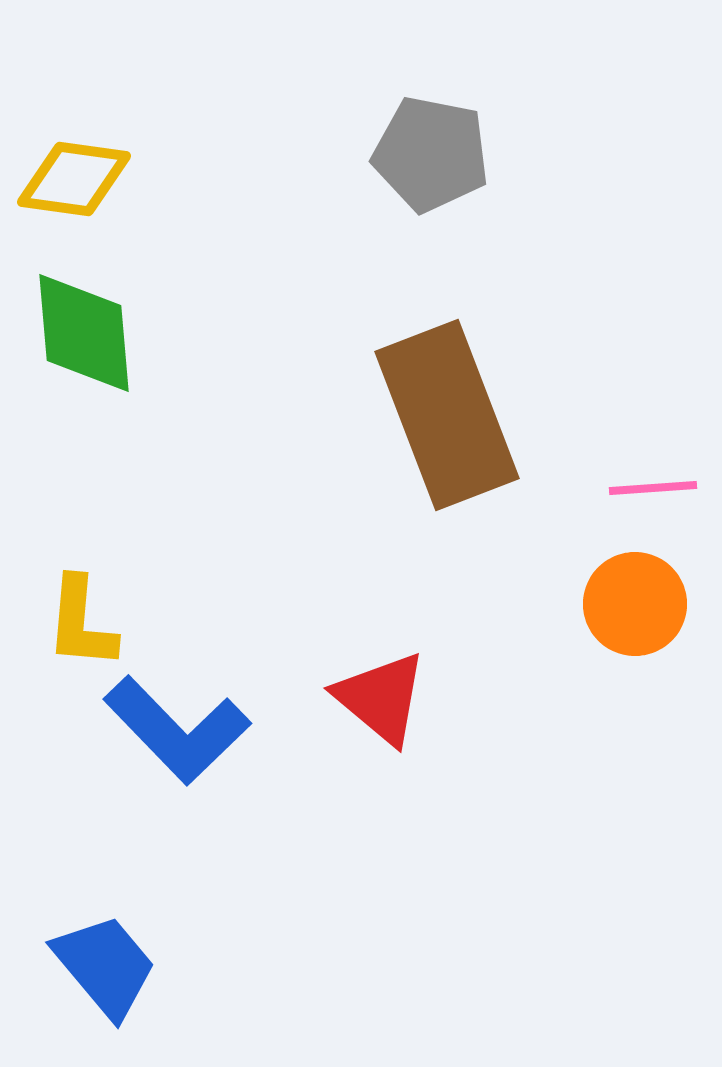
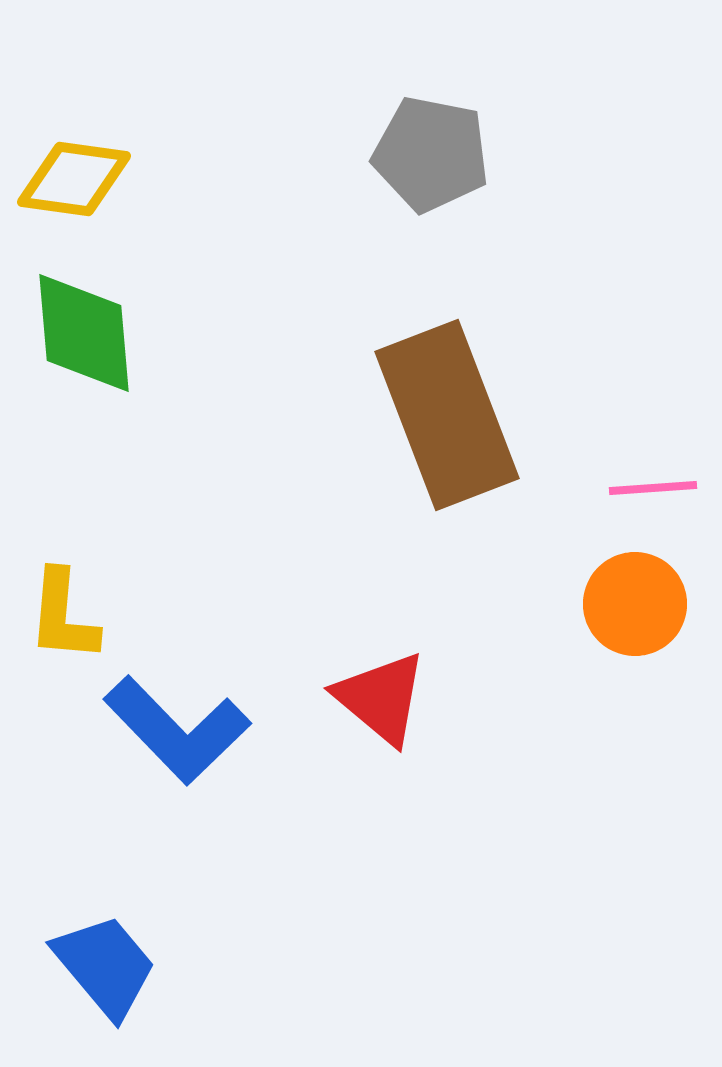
yellow L-shape: moved 18 px left, 7 px up
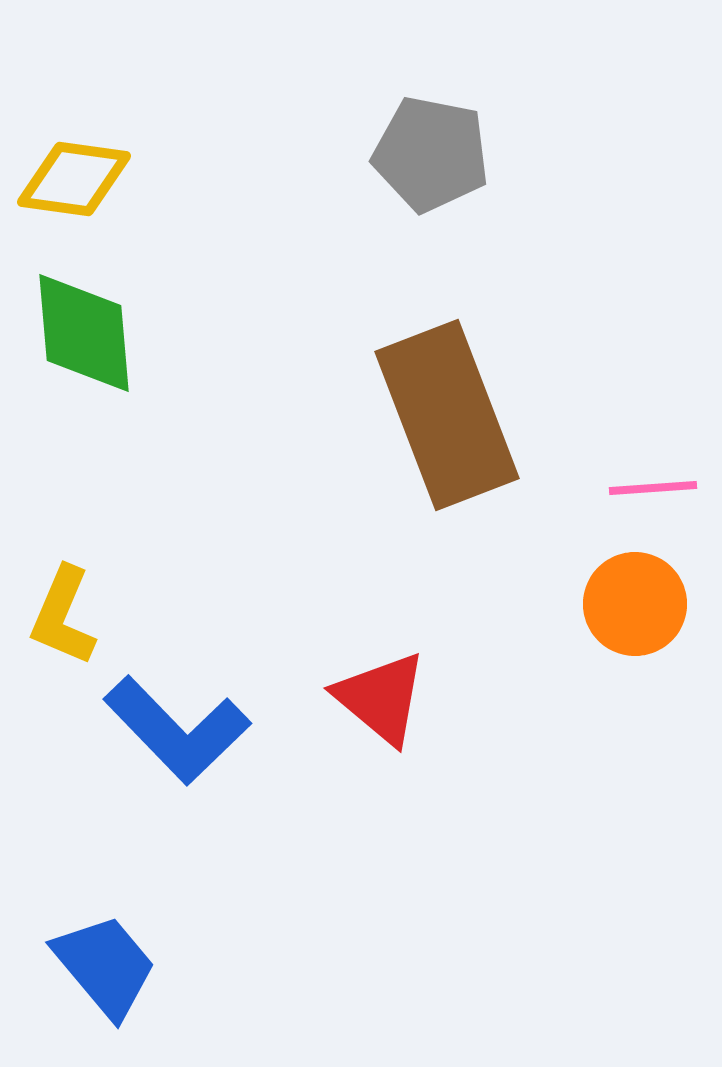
yellow L-shape: rotated 18 degrees clockwise
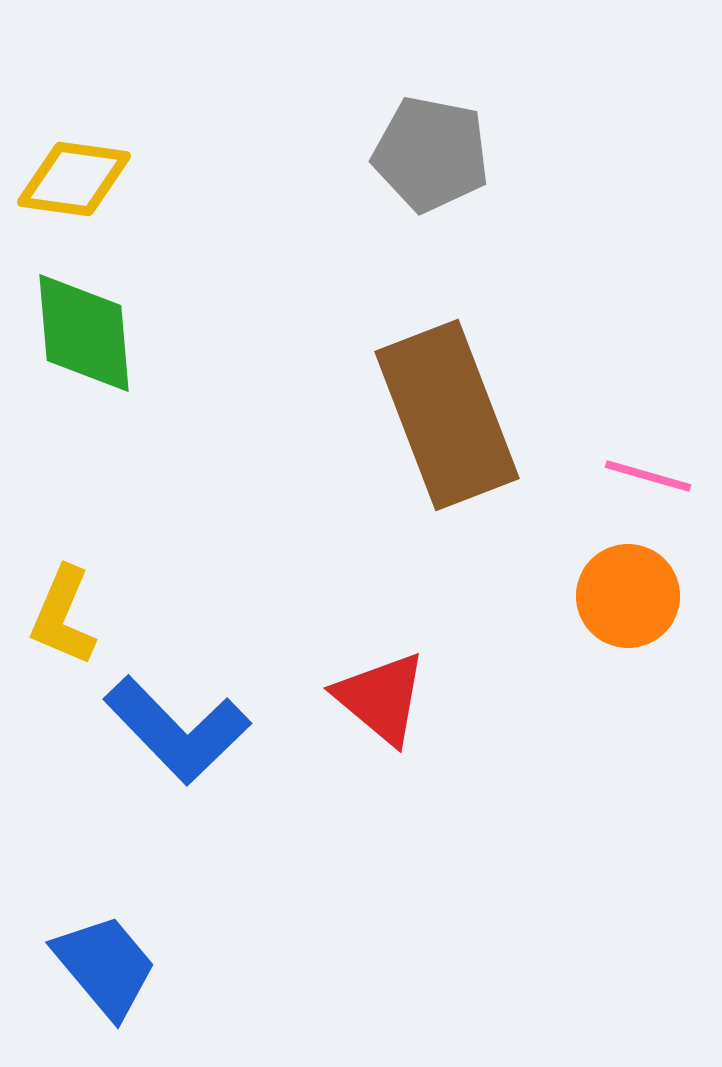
pink line: moved 5 px left, 12 px up; rotated 20 degrees clockwise
orange circle: moved 7 px left, 8 px up
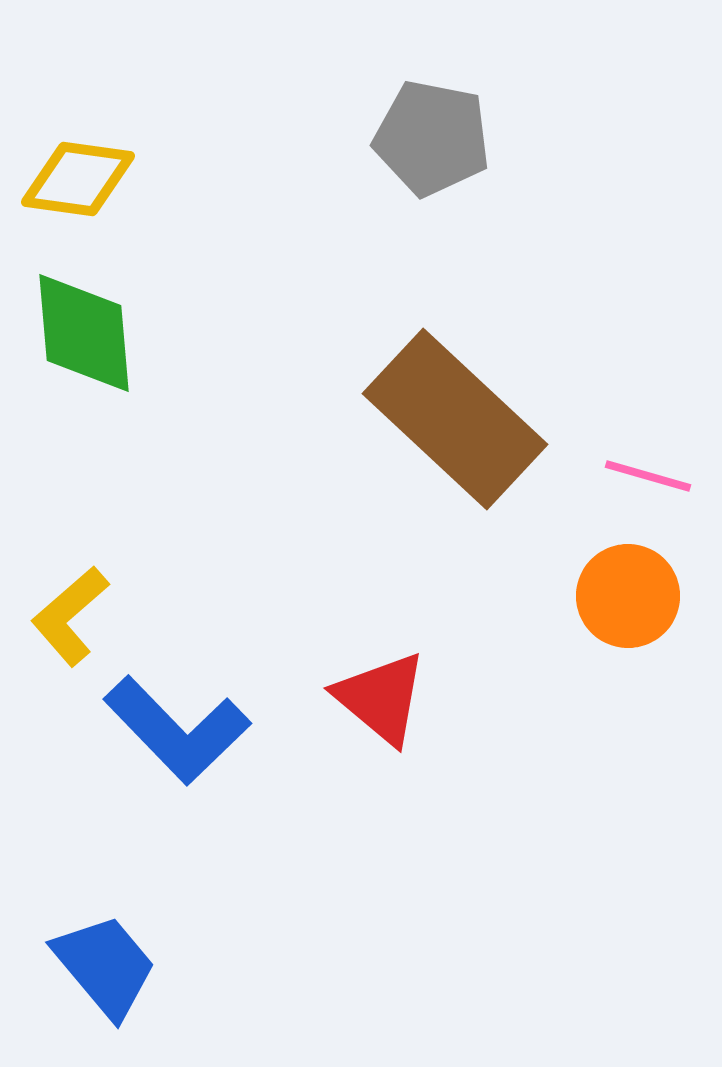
gray pentagon: moved 1 px right, 16 px up
yellow diamond: moved 4 px right
brown rectangle: moved 8 px right, 4 px down; rotated 26 degrees counterclockwise
yellow L-shape: moved 7 px right; rotated 26 degrees clockwise
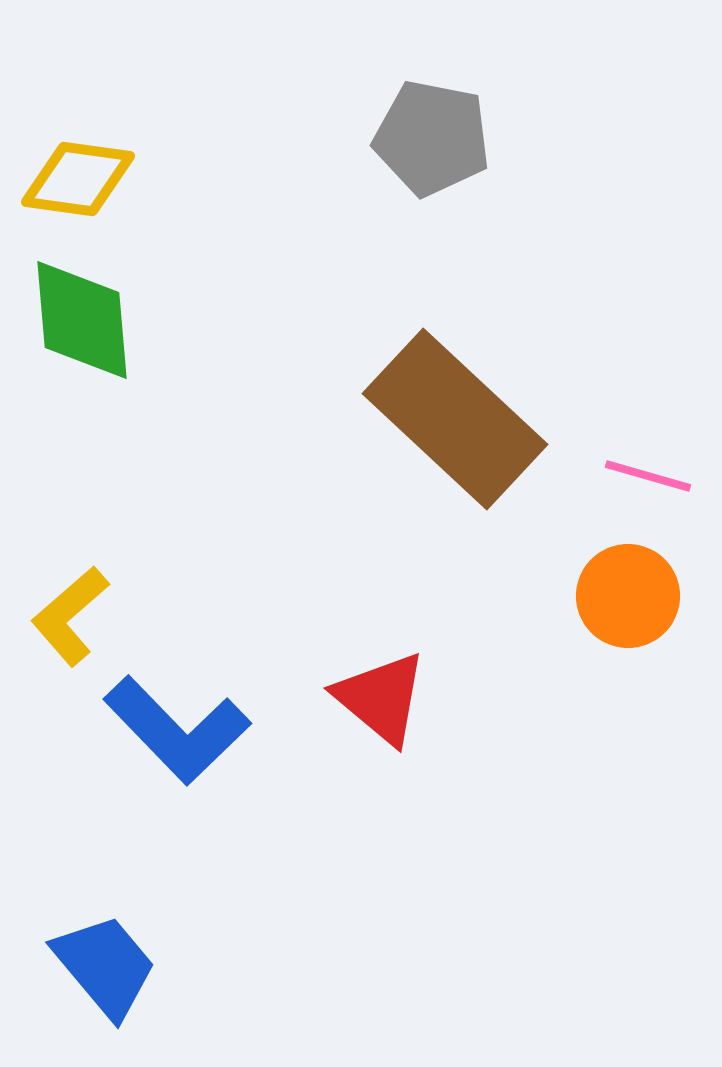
green diamond: moved 2 px left, 13 px up
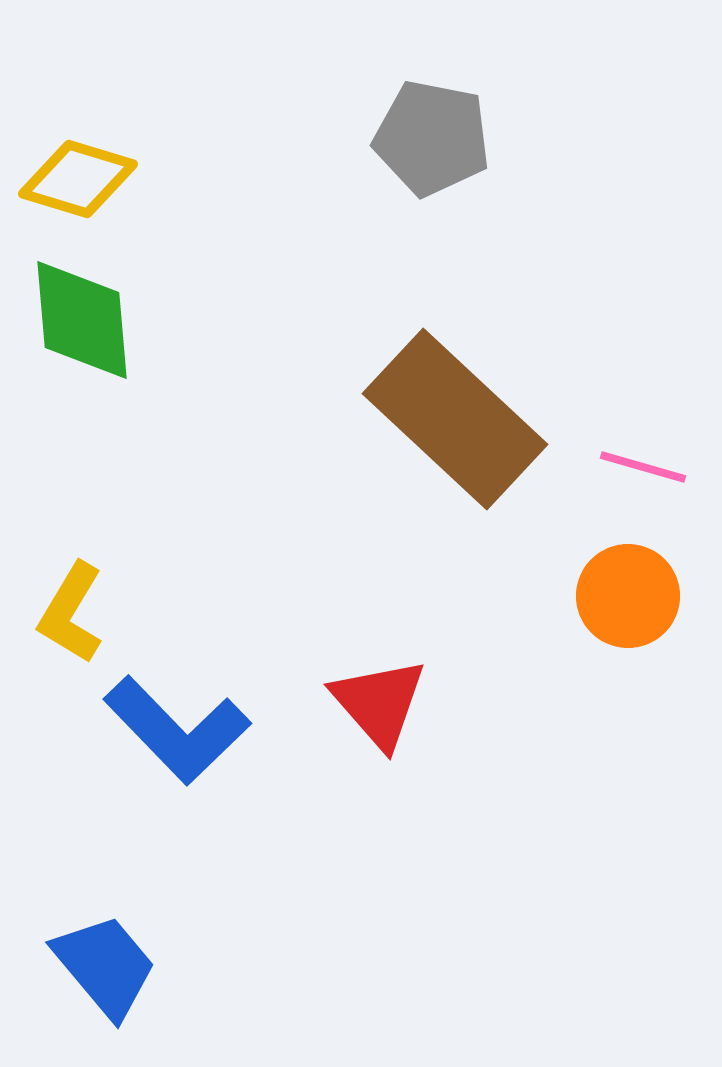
yellow diamond: rotated 9 degrees clockwise
pink line: moved 5 px left, 9 px up
yellow L-shape: moved 1 px right, 3 px up; rotated 18 degrees counterclockwise
red triangle: moved 2 px left, 5 px down; rotated 9 degrees clockwise
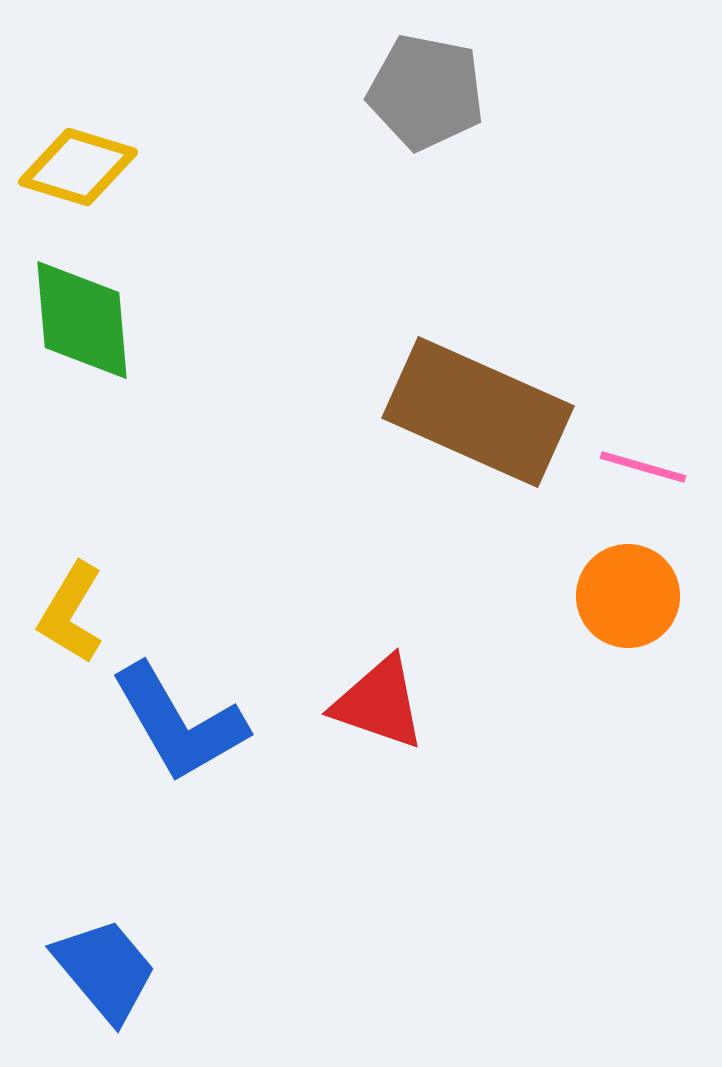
gray pentagon: moved 6 px left, 46 px up
yellow diamond: moved 12 px up
brown rectangle: moved 23 px right, 7 px up; rotated 19 degrees counterclockwise
red triangle: rotated 30 degrees counterclockwise
blue L-shape: moved 2 px right, 7 px up; rotated 14 degrees clockwise
blue trapezoid: moved 4 px down
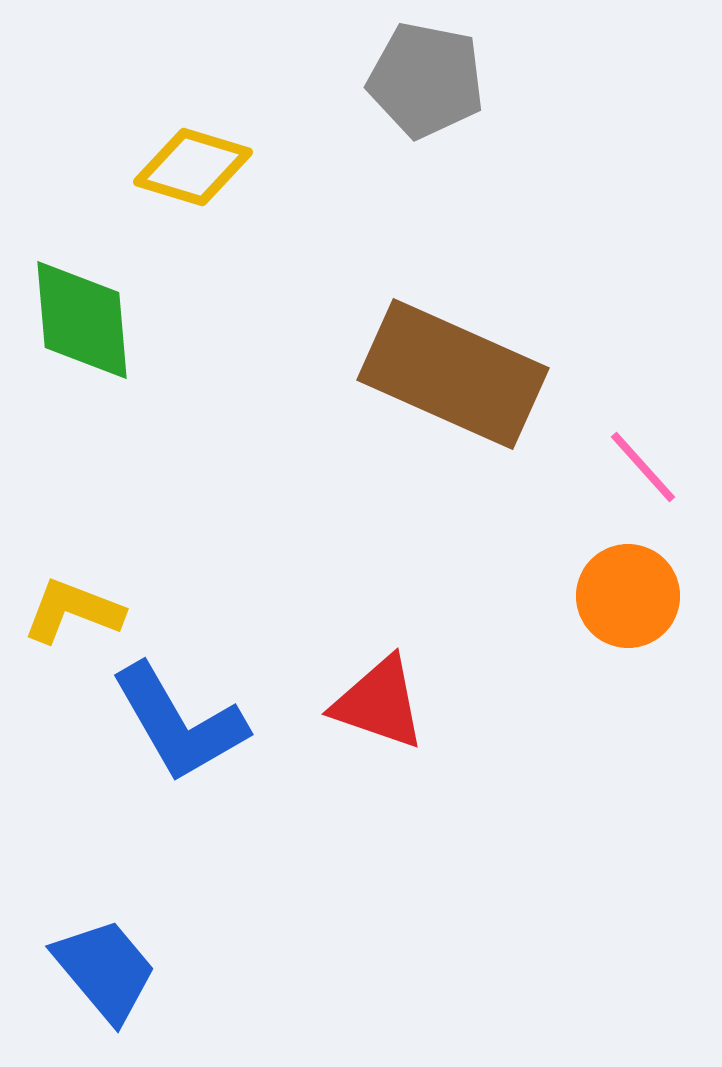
gray pentagon: moved 12 px up
yellow diamond: moved 115 px right
brown rectangle: moved 25 px left, 38 px up
pink line: rotated 32 degrees clockwise
yellow L-shape: moved 2 px right, 2 px up; rotated 80 degrees clockwise
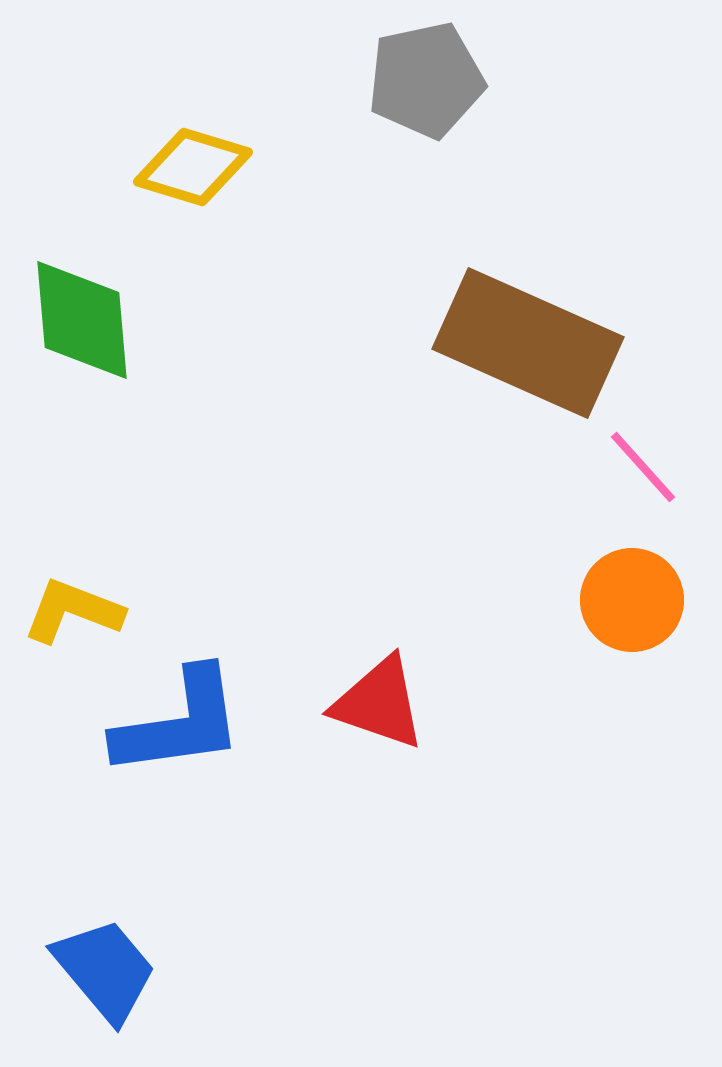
gray pentagon: rotated 23 degrees counterclockwise
brown rectangle: moved 75 px right, 31 px up
orange circle: moved 4 px right, 4 px down
blue L-shape: rotated 68 degrees counterclockwise
